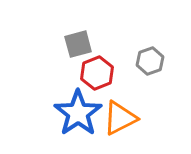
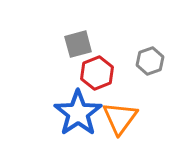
orange triangle: rotated 27 degrees counterclockwise
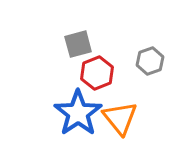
orange triangle: rotated 15 degrees counterclockwise
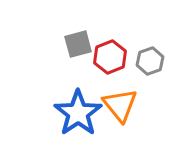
red hexagon: moved 13 px right, 16 px up
orange triangle: moved 13 px up
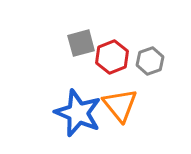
gray square: moved 3 px right, 1 px up
red hexagon: moved 2 px right
blue star: rotated 15 degrees counterclockwise
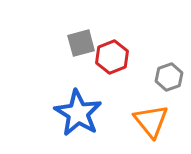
gray hexagon: moved 19 px right, 16 px down
orange triangle: moved 31 px right, 16 px down
blue star: rotated 9 degrees clockwise
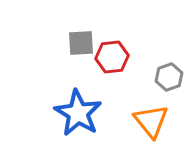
gray square: rotated 12 degrees clockwise
red hexagon: rotated 16 degrees clockwise
